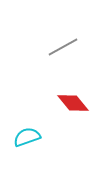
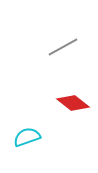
red diamond: rotated 12 degrees counterclockwise
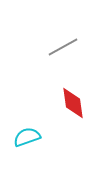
red diamond: rotated 44 degrees clockwise
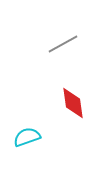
gray line: moved 3 px up
